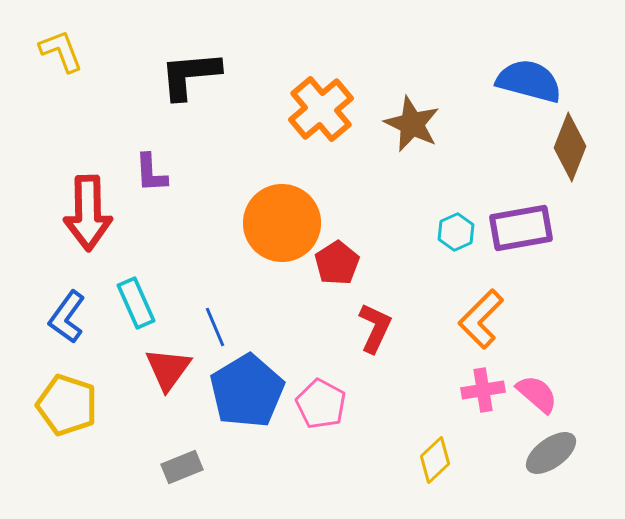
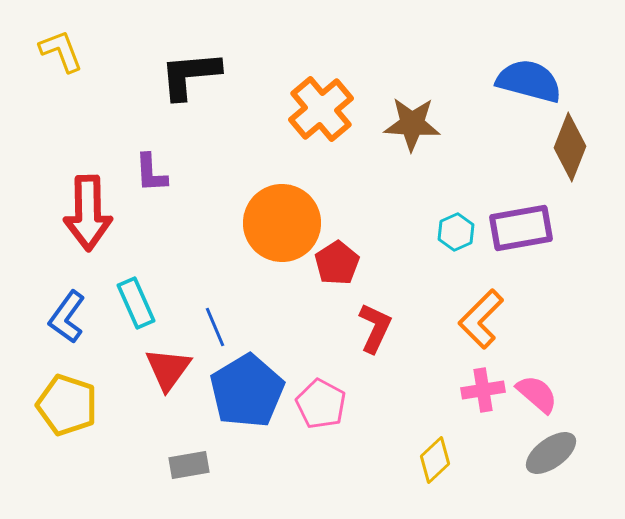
brown star: rotated 22 degrees counterclockwise
gray rectangle: moved 7 px right, 2 px up; rotated 12 degrees clockwise
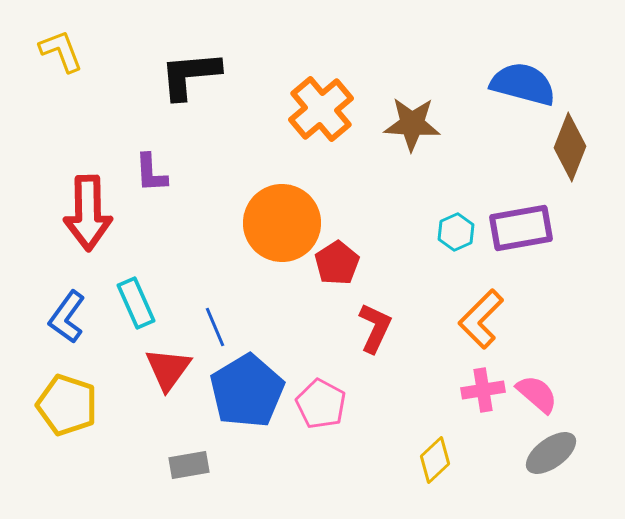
blue semicircle: moved 6 px left, 3 px down
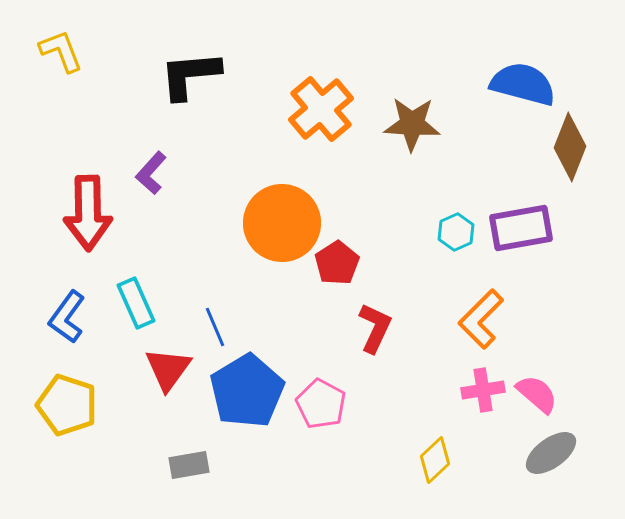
purple L-shape: rotated 45 degrees clockwise
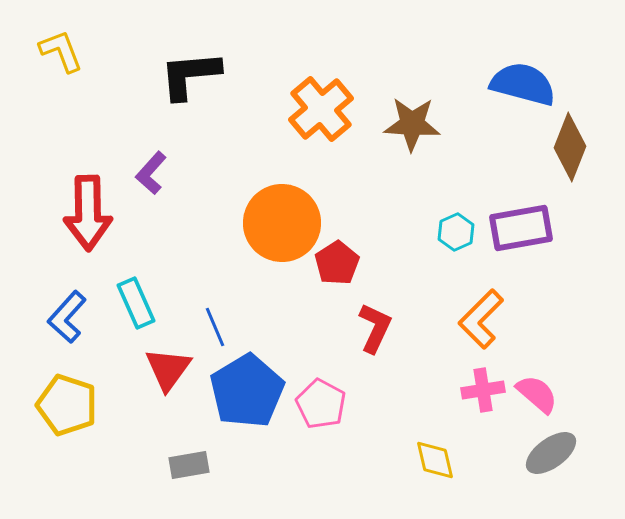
blue L-shape: rotated 6 degrees clockwise
yellow diamond: rotated 60 degrees counterclockwise
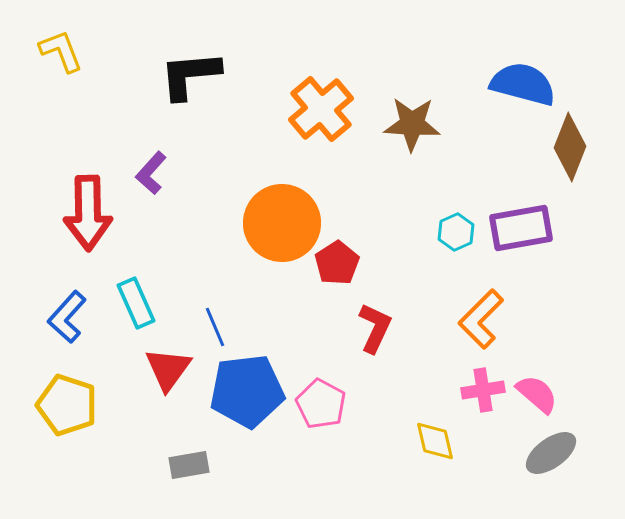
blue pentagon: rotated 24 degrees clockwise
yellow diamond: moved 19 px up
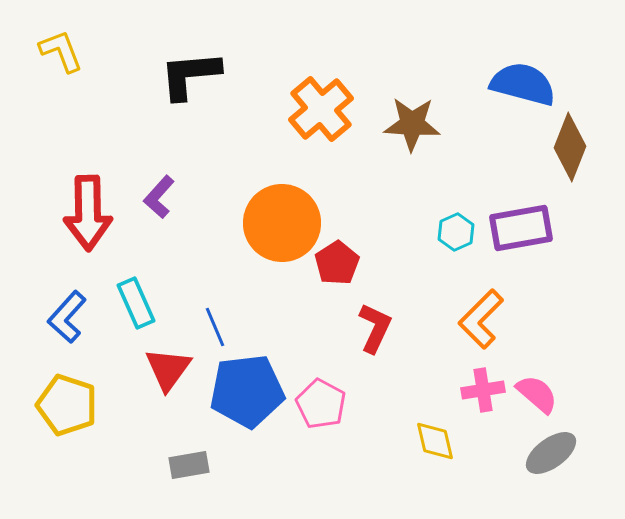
purple L-shape: moved 8 px right, 24 px down
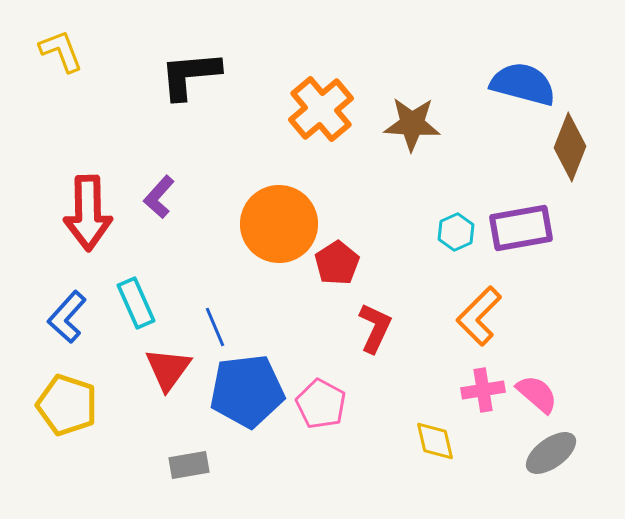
orange circle: moved 3 px left, 1 px down
orange L-shape: moved 2 px left, 3 px up
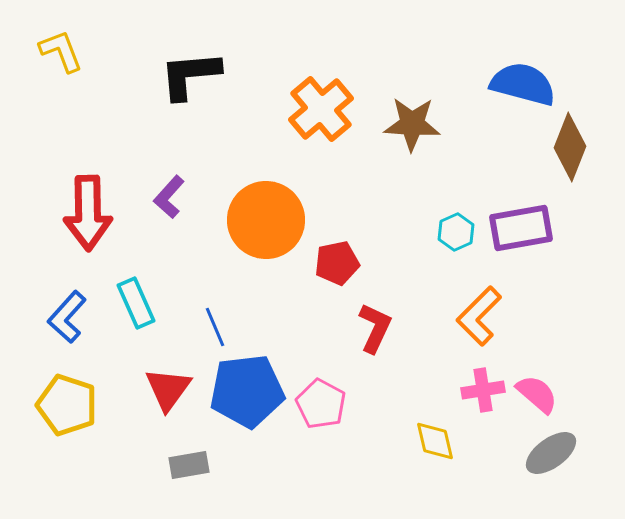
purple L-shape: moved 10 px right
orange circle: moved 13 px left, 4 px up
red pentagon: rotated 21 degrees clockwise
red triangle: moved 20 px down
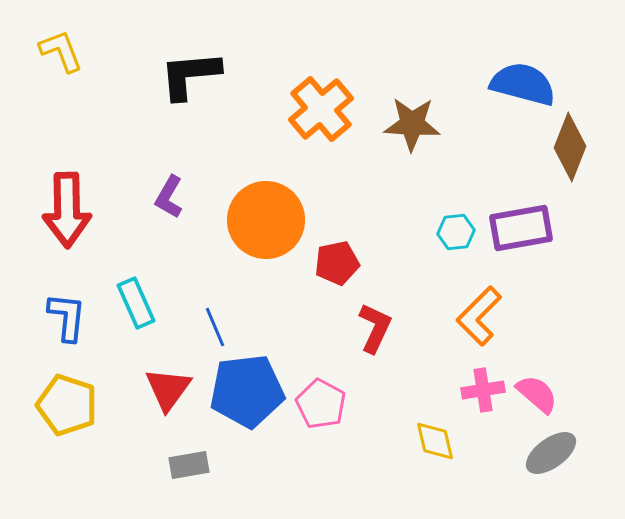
purple L-shape: rotated 12 degrees counterclockwise
red arrow: moved 21 px left, 3 px up
cyan hexagon: rotated 18 degrees clockwise
blue L-shape: rotated 144 degrees clockwise
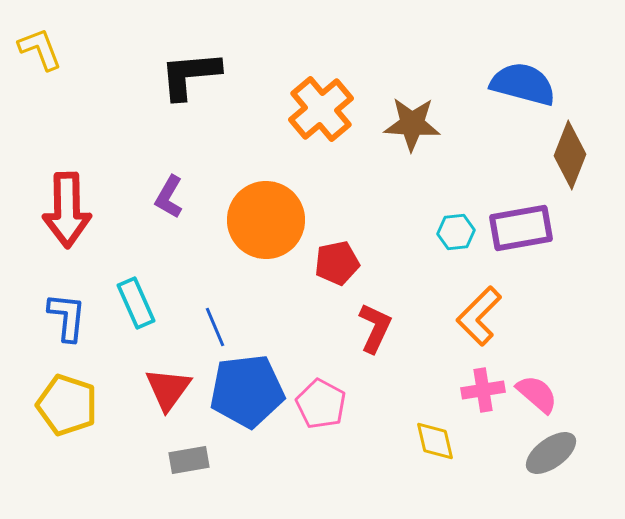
yellow L-shape: moved 21 px left, 2 px up
brown diamond: moved 8 px down
gray rectangle: moved 5 px up
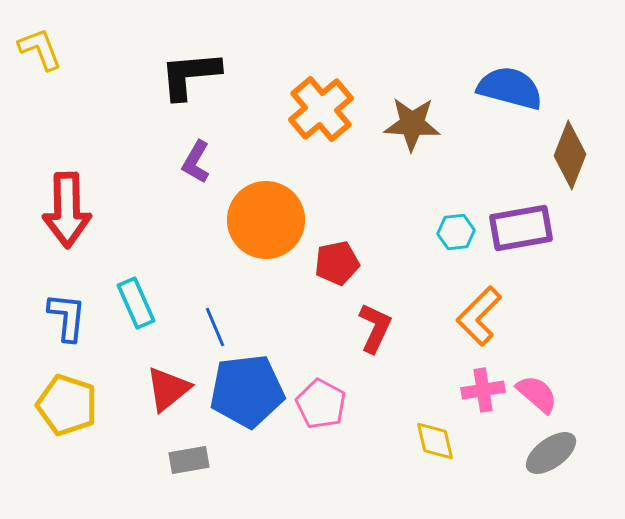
blue semicircle: moved 13 px left, 4 px down
purple L-shape: moved 27 px right, 35 px up
red triangle: rotated 15 degrees clockwise
